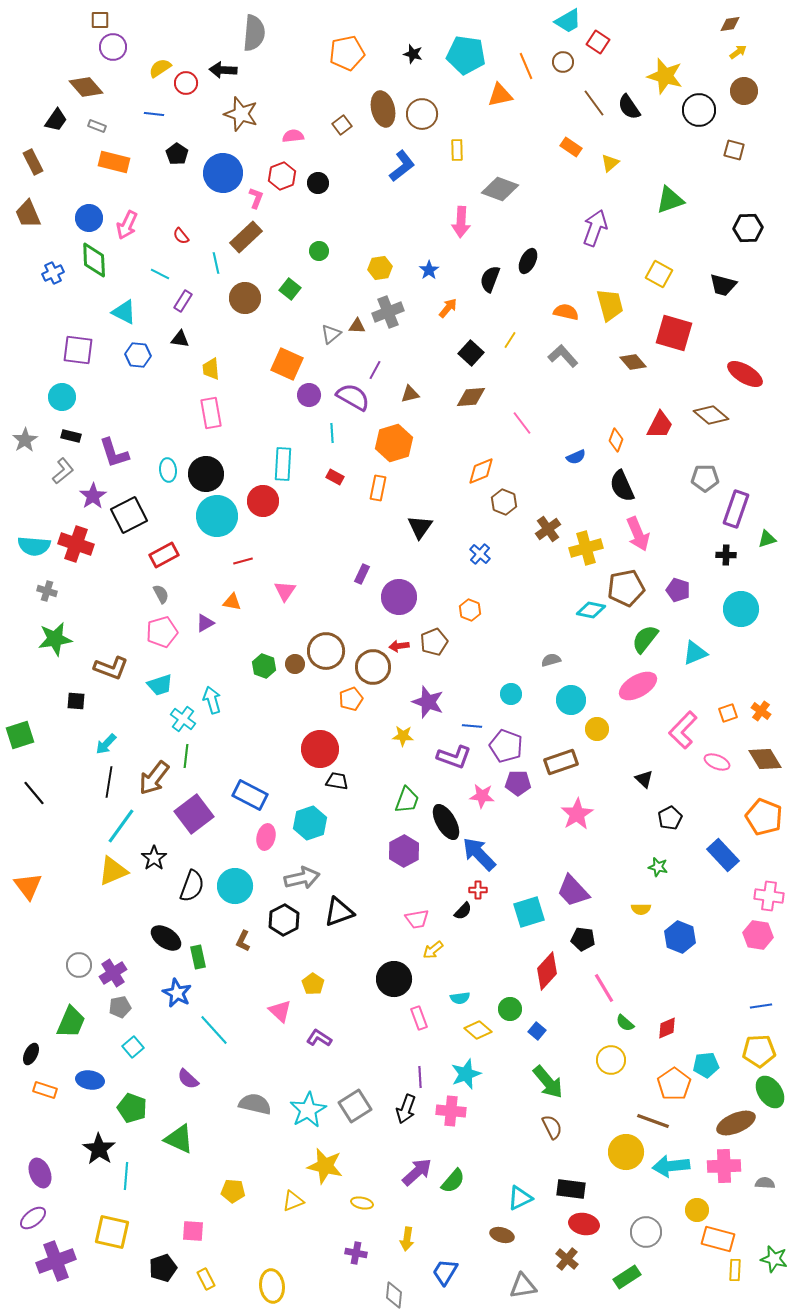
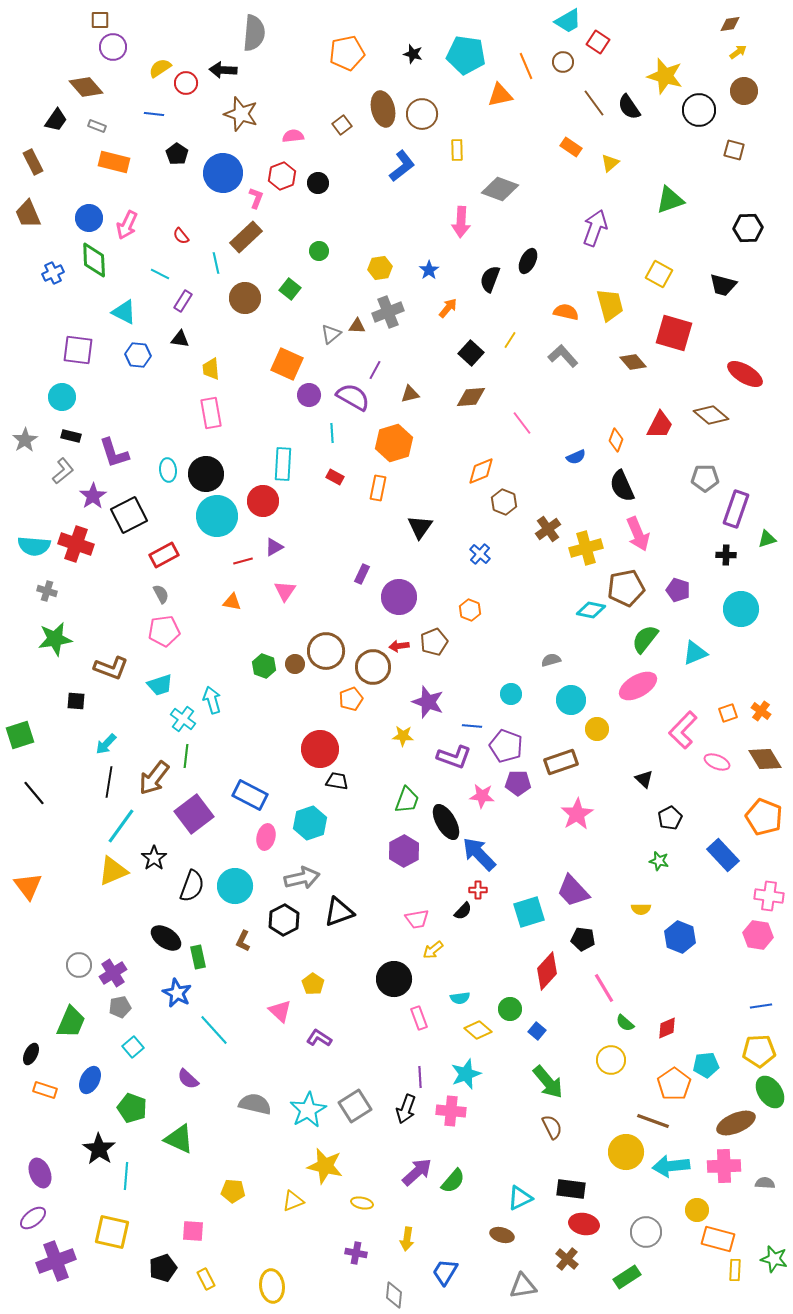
purple triangle at (205, 623): moved 69 px right, 76 px up
pink pentagon at (162, 632): moved 2 px right, 1 px up; rotated 8 degrees clockwise
green star at (658, 867): moved 1 px right, 6 px up
blue ellipse at (90, 1080): rotated 72 degrees counterclockwise
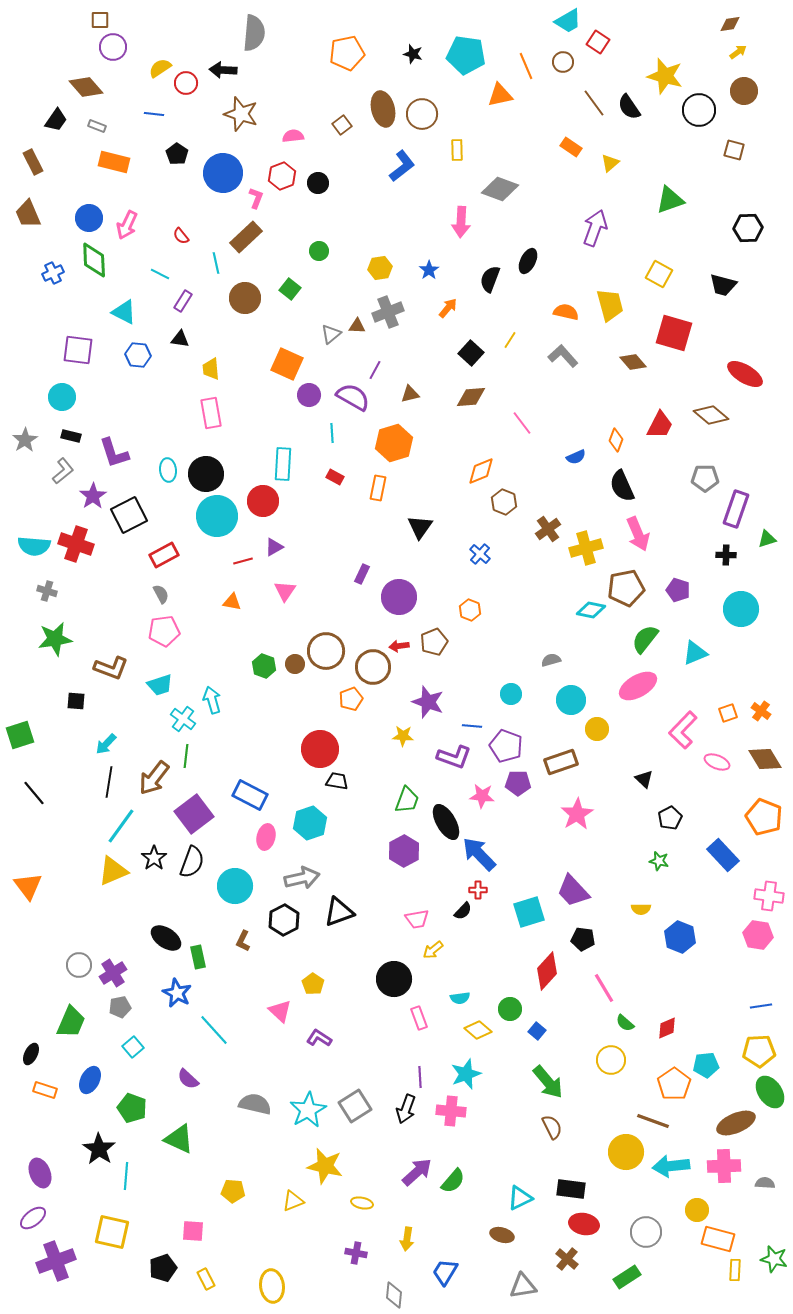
black semicircle at (192, 886): moved 24 px up
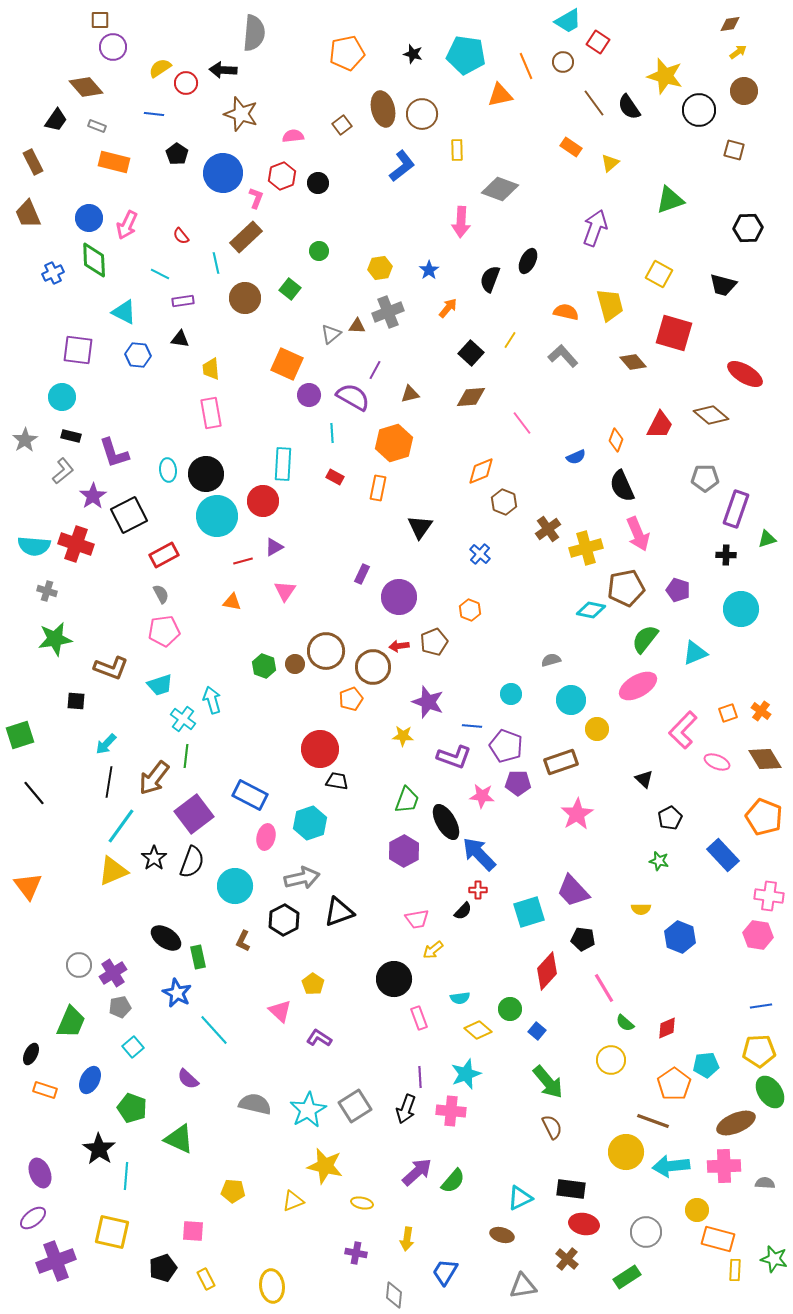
purple rectangle at (183, 301): rotated 50 degrees clockwise
